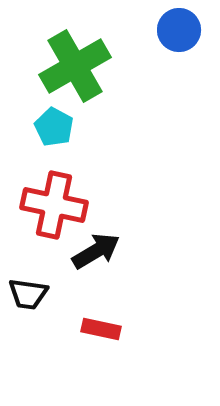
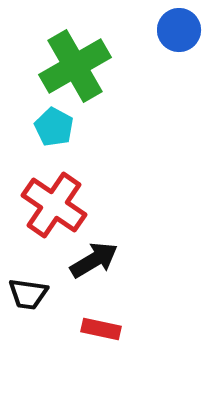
red cross: rotated 22 degrees clockwise
black arrow: moved 2 px left, 9 px down
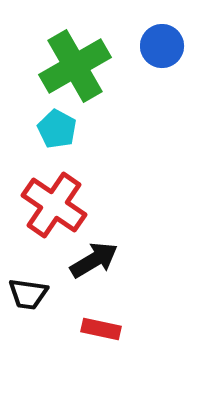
blue circle: moved 17 px left, 16 px down
cyan pentagon: moved 3 px right, 2 px down
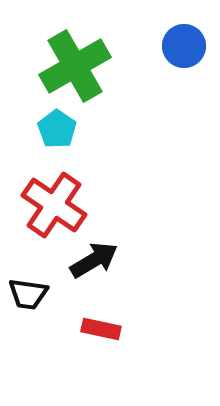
blue circle: moved 22 px right
cyan pentagon: rotated 6 degrees clockwise
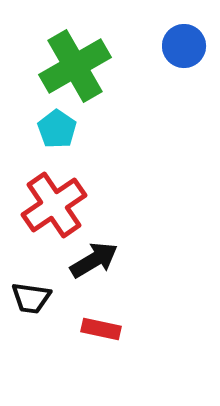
red cross: rotated 22 degrees clockwise
black trapezoid: moved 3 px right, 4 px down
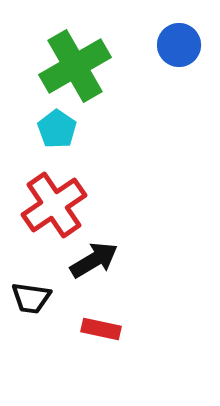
blue circle: moved 5 px left, 1 px up
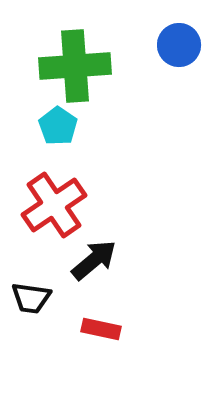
green cross: rotated 26 degrees clockwise
cyan pentagon: moved 1 px right, 3 px up
black arrow: rotated 9 degrees counterclockwise
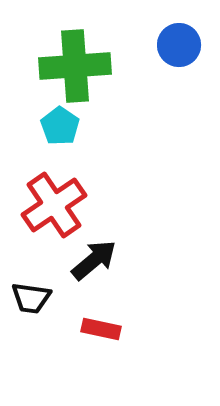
cyan pentagon: moved 2 px right
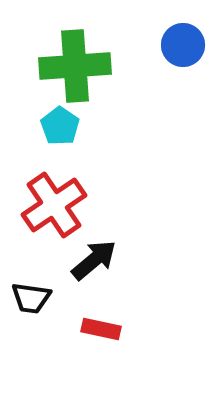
blue circle: moved 4 px right
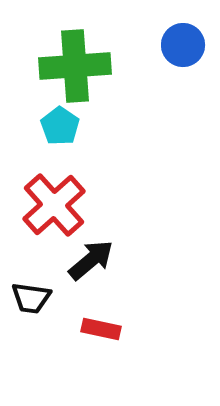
red cross: rotated 8 degrees counterclockwise
black arrow: moved 3 px left
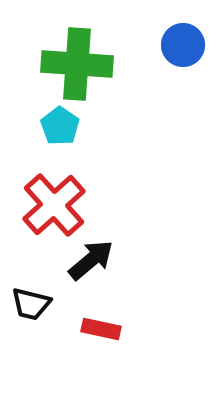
green cross: moved 2 px right, 2 px up; rotated 8 degrees clockwise
black trapezoid: moved 6 px down; rotated 6 degrees clockwise
